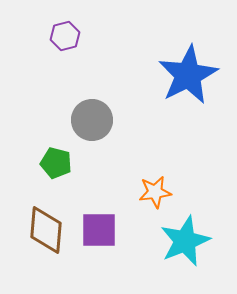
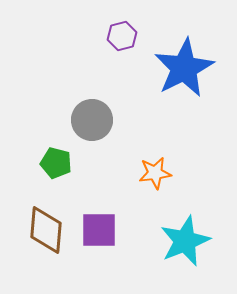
purple hexagon: moved 57 px right
blue star: moved 4 px left, 7 px up
orange star: moved 19 px up
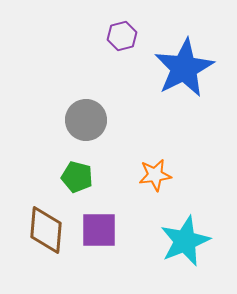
gray circle: moved 6 px left
green pentagon: moved 21 px right, 14 px down
orange star: moved 2 px down
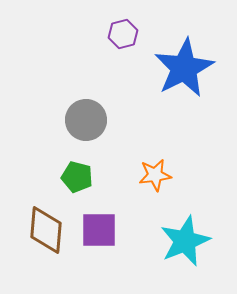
purple hexagon: moved 1 px right, 2 px up
